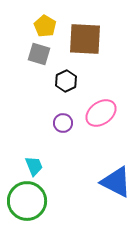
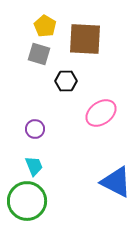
black hexagon: rotated 25 degrees clockwise
purple circle: moved 28 px left, 6 px down
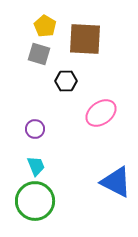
cyan trapezoid: moved 2 px right
green circle: moved 8 px right
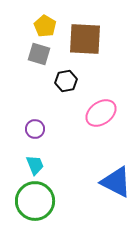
black hexagon: rotated 10 degrees counterclockwise
cyan trapezoid: moved 1 px left, 1 px up
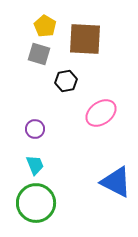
green circle: moved 1 px right, 2 px down
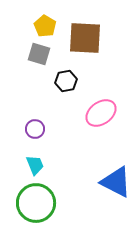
brown square: moved 1 px up
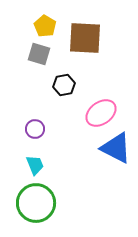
black hexagon: moved 2 px left, 4 px down
blue triangle: moved 34 px up
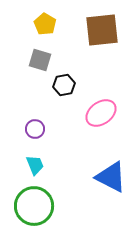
yellow pentagon: moved 2 px up
brown square: moved 17 px right, 8 px up; rotated 9 degrees counterclockwise
gray square: moved 1 px right, 6 px down
blue triangle: moved 5 px left, 29 px down
green circle: moved 2 px left, 3 px down
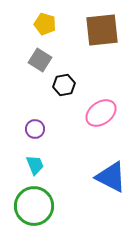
yellow pentagon: rotated 15 degrees counterclockwise
gray square: rotated 15 degrees clockwise
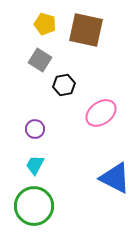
brown square: moved 16 px left; rotated 18 degrees clockwise
cyan trapezoid: rotated 130 degrees counterclockwise
blue triangle: moved 4 px right, 1 px down
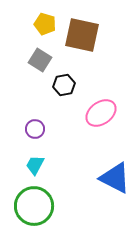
brown square: moved 4 px left, 5 px down
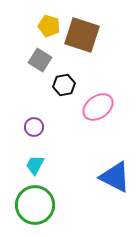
yellow pentagon: moved 4 px right, 2 px down
brown square: rotated 6 degrees clockwise
pink ellipse: moved 3 px left, 6 px up
purple circle: moved 1 px left, 2 px up
blue triangle: moved 1 px up
green circle: moved 1 px right, 1 px up
